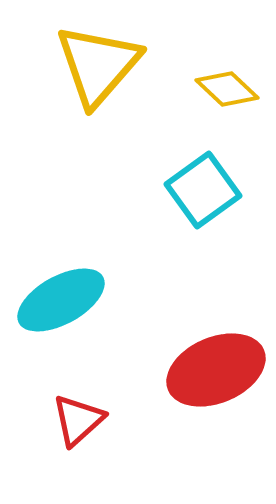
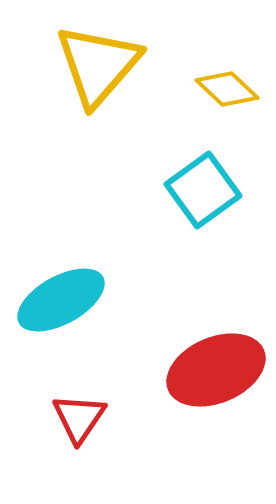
red triangle: moved 1 px right, 2 px up; rotated 14 degrees counterclockwise
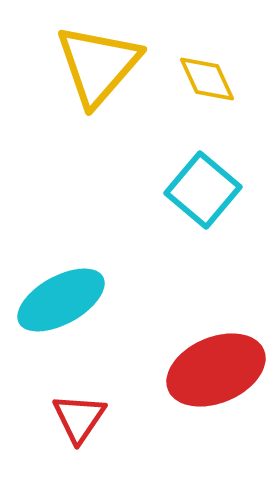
yellow diamond: moved 20 px left, 10 px up; rotated 22 degrees clockwise
cyan square: rotated 14 degrees counterclockwise
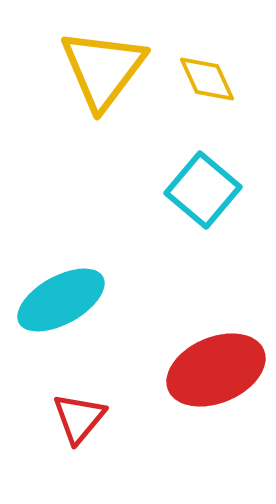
yellow triangle: moved 5 px right, 4 px down; rotated 4 degrees counterclockwise
red triangle: rotated 6 degrees clockwise
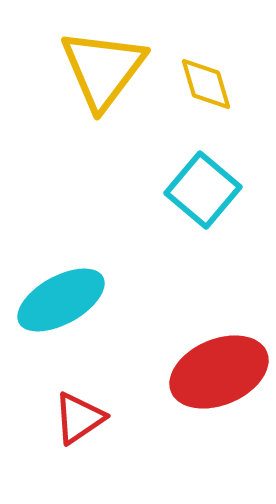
yellow diamond: moved 1 px left, 5 px down; rotated 8 degrees clockwise
red ellipse: moved 3 px right, 2 px down
red triangle: rotated 16 degrees clockwise
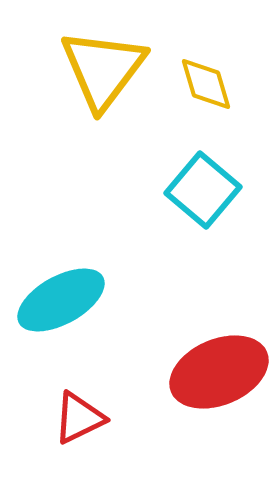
red triangle: rotated 8 degrees clockwise
